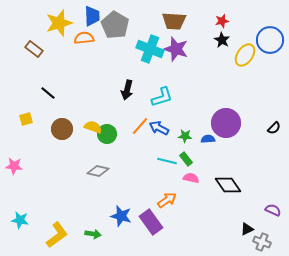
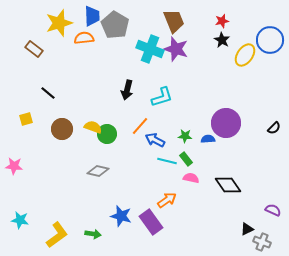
brown trapezoid: rotated 115 degrees counterclockwise
blue arrow: moved 4 px left, 12 px down
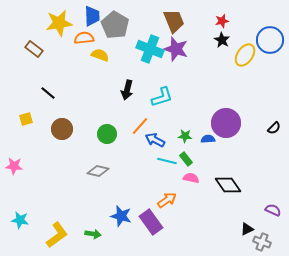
yellow star: rotated 8 degrees clockwise
yellow semicircle: moved 7 px right, 72 px up
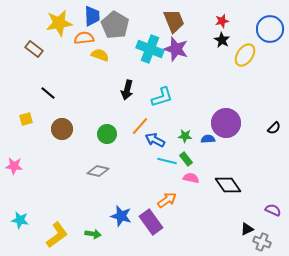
blue circle: moved 11 px up
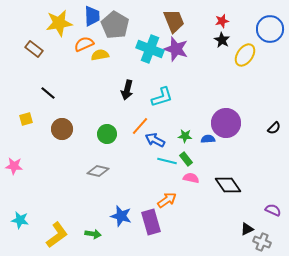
orange semicircle: moved 6 px down; rotated 18 degrees counterclockwise
yellow semicircle: rotated 30 degrees counterclockwise
purple rectangle: rotated 20 degrees clockwise
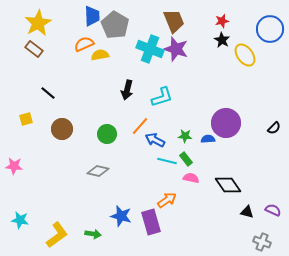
yellow star: moved 21 px left; rotated 20 degrees counterclockwise
yellow ellipse: rotated 70 degrees counterclockwise
black triangle: moved 17 px up; rotated 40 degrees clockwise
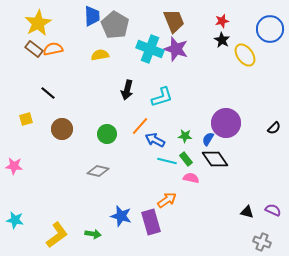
orange semicircle: moved 31 px left, 5 px down; rotated 12 degrees clockwise
blue semicircle: rotated 56 degrees counterclockwise
black diamond: moved 13 px left, 26 px up
cyan star: moved 5 px left
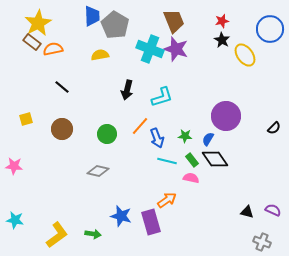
brown rectangle: moved 2 px left, 7 px up
black line: moved 14 px right, 6 px up
purple circle: moved 7 px up
blue arrow: moved 2 px right, 2 px up; rotated 138 degrees counterclockwise
green rectangle: moved 6 px right, 1 px down
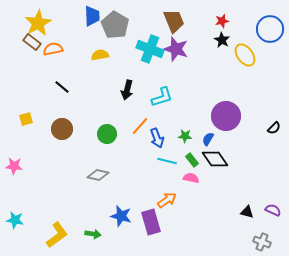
gray diamond: moved 4 px down
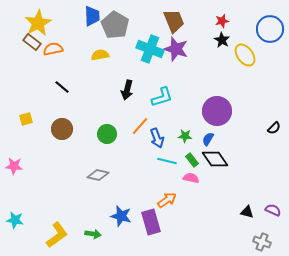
purple circle: moved 9 px left, 5 px up
